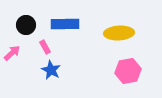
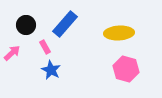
blue rectangle: rotated 48 degrees counterclockwise
pink hexagon: moved 2 px left, 2 px up; rotated 25 degrees clockwise
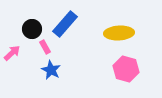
black circle: moved 6 px right, 4 px down
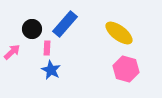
yellow ellipse: rotated 40 degrees clockwise
pink rectangle: moved 2 px right, 1 px down; rotated 32 degrees clockwise
pink arrow: moved 1 px up
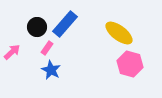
black circle: moved 5 px right, 2 px up
pink rectangle: rotated 32 degrees clockwise
pink hexagon: moved 4 px right, 5 px up
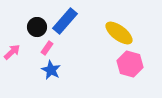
blue rectangle: moved 3 px up
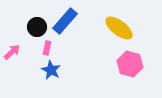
yellow ellipse: moved 5 px up
pink rectangle: rotated 24 degrees counterclockwise
